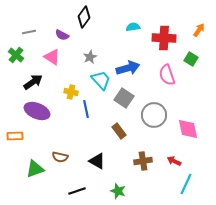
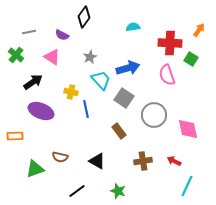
red cross: moved 6 px right, 5 px down
purple ellipse: moved 4 px right
cyan line: moved 1 px right, 2 px down
black line: rotated 18 degrees counterclockwise
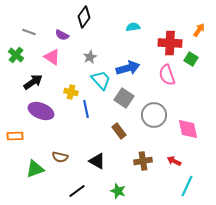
gray line: rotated 32 degrees clockwise
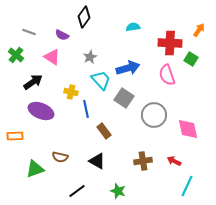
brown rectangle: moved 15 px left
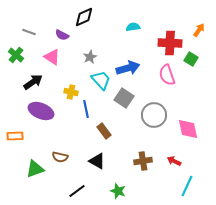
black diamond: rotated 30 degrees clockwise
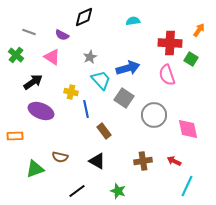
cyan semicircle: moved 6 px up
